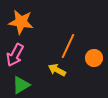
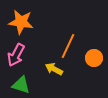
pink arrow: moved 1 px right
yellow arrow: moved 3 px left, 1 px up
green triangle: rotated 48 degrees clockwise
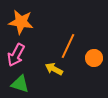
green triangle: moved 1 px left, 1 px up
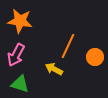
orange star: moved 1 px left, 1 px up
orange circle: moved 1 px right, 1 px up
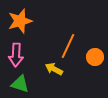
orange star: rotated 25 degrees counterclockwise
pink arrow: rotated 25 degrees counterclockwise
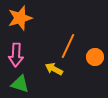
orange star: moved 3 px up
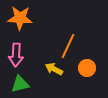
orange star: rotated 20 degrees clockwise
orange circle: moved 8 px left, 11 px down
green triangle: rotated 30 degrees counterclockwise
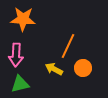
orange star: moved 3 px right, 1 px down
orange circle: moved 4 px left
